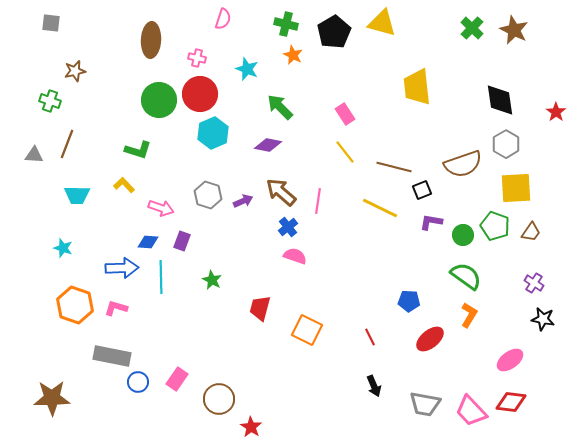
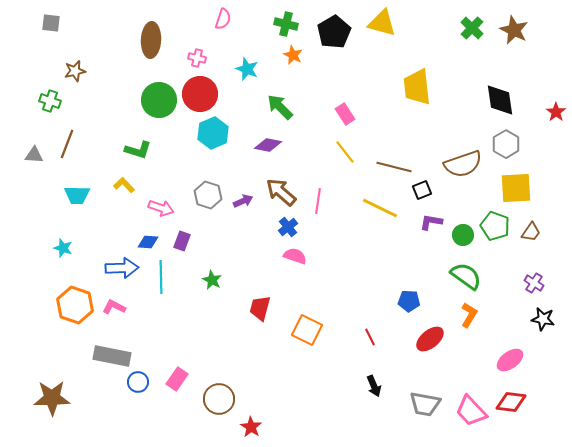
pink L-shape at (116, 308): moved 2 px left, 1 px up; rotated 10 degrees clockwise
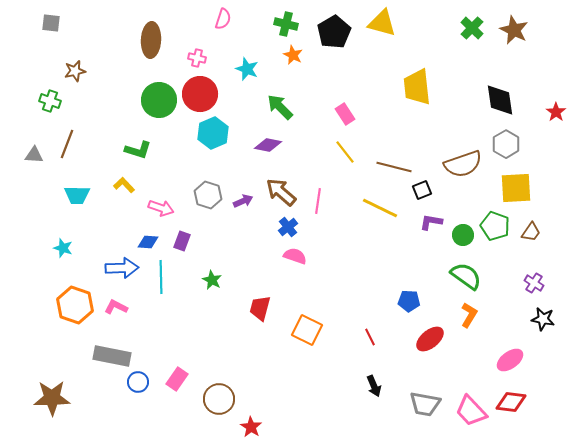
pink L-shape at (114, 307): moved 2 px right
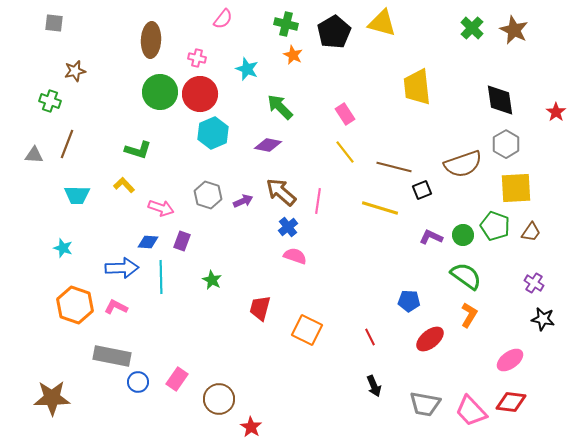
pink semicircle at (223, 19): rotated 20 degrees clockwise
gray square at (51, 23): moved 3 px right
green circle at (159, 100): moved 1 px right, 8 px up
yellow line at (380, 208): rotated 9 degrees counterclockwise
purple L-shape at (431, 222): moved 15 px down; rotated 15 degrees clockwise
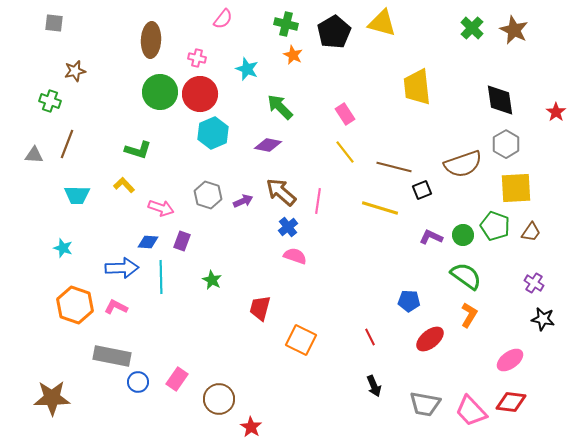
orange square at (307, 330): moved 6 px left, 10 px down
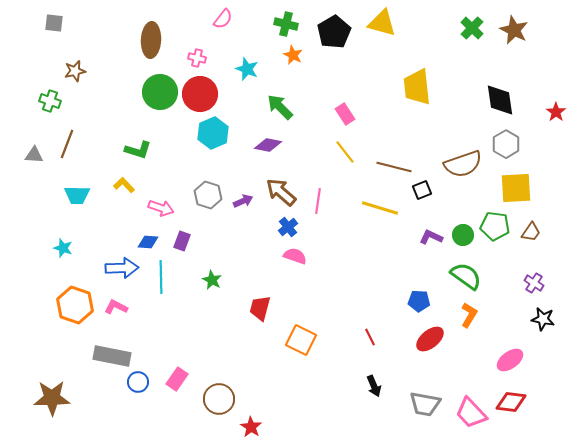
green pentagon at (495, 226): rotated 12 degrees counterclockwise
blue pentagon at (409, 301): moved 10 px right
pink trapezoid at (471, 411): moved 2 px down
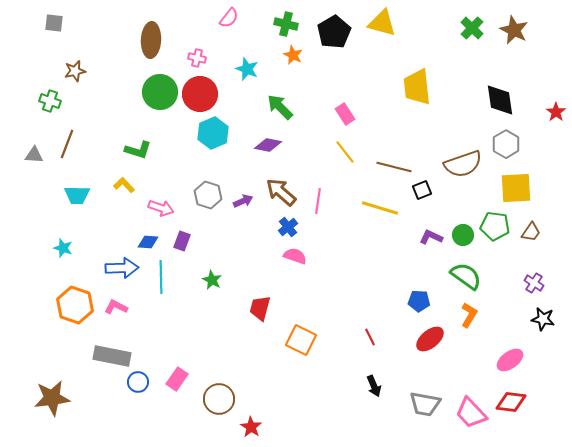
pink semicircle at (223, 19): moved 6 px right, 1 px up
brown star at (52, 398): rotated 6 degrees counterclockwise
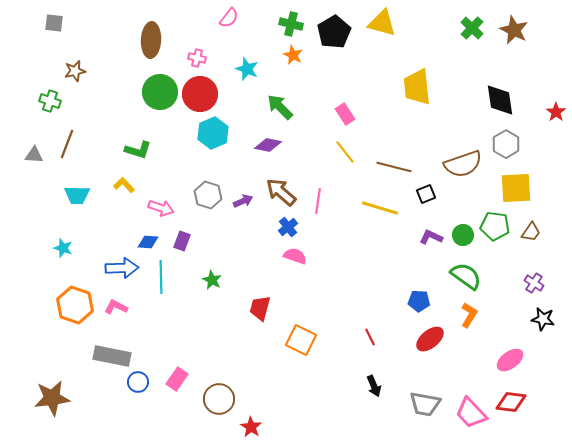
green cross at (286, 24): moved 5 px right
black square at (422, 190): moved 4 px right, 4 px down
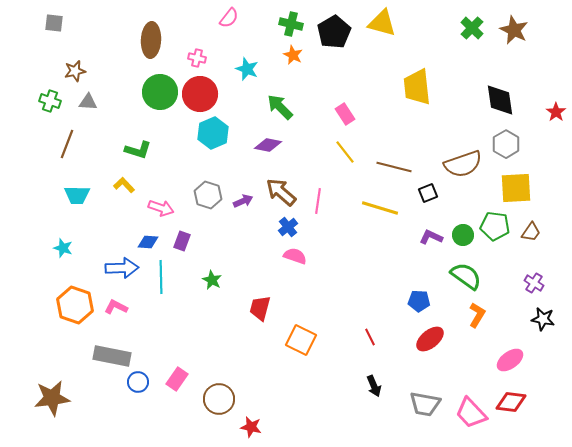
gray triangle at (34, 155): moved 54 px right, 53 px up
black square at (426, 194): moved 2 px right, 1 px up
orange L-shape at (469, 315): moved 8 px right
red star at (251, 427): rotated 20 degrees counterclockwise
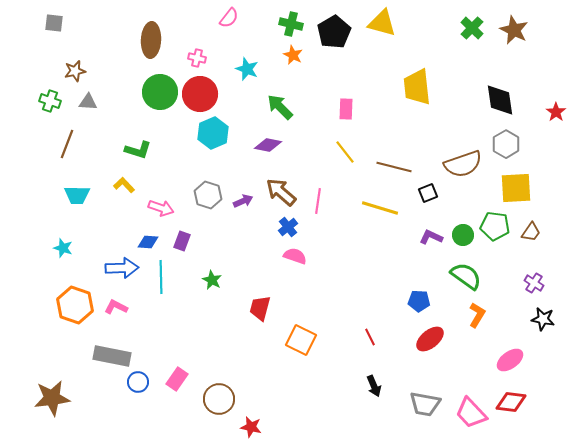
pink rectangle at (345, 114): moved 1 px right, 5 px up; rotated 35 degrees clockwise
